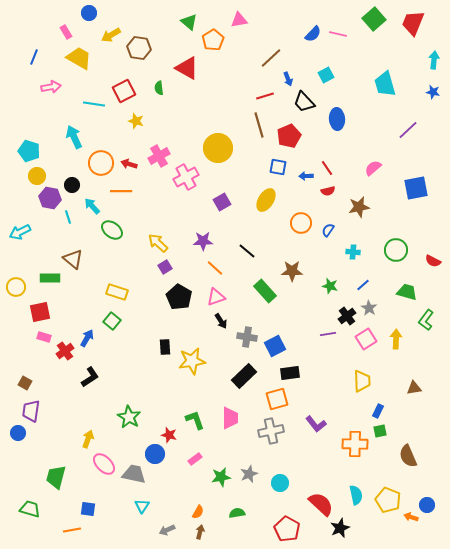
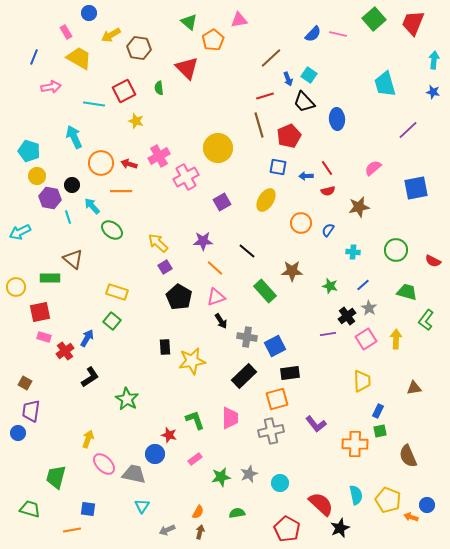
red triangle at (187, 68): rotated 15 degrees clockwise
cyan square at (326, 75): moved 17 px left; rotated 28 degrees counterclockwise
green star at (129, 417): moved 2 px left, 18 px up
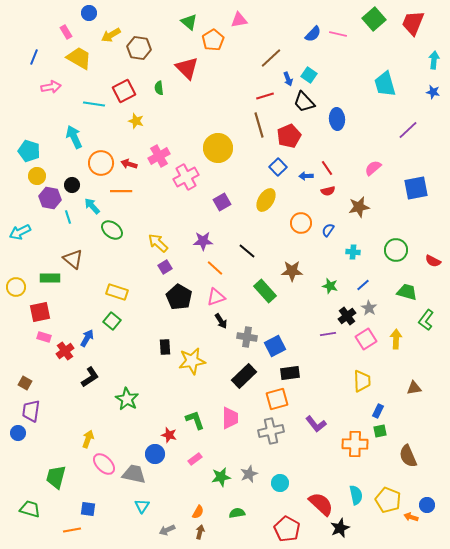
blue square at (278, 167): rotated 36 degrees clockwise
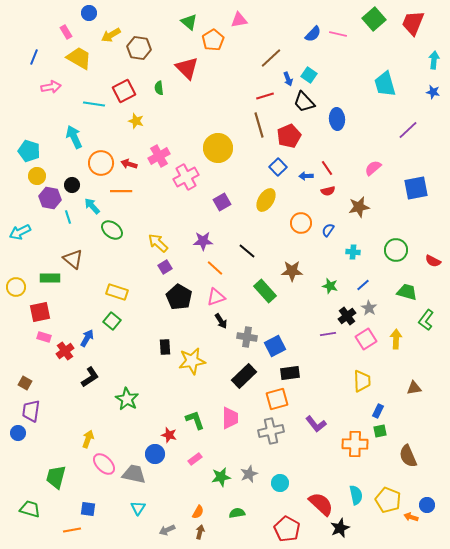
cyan triangle at (142, 506): moved 4 px left, 2 px down
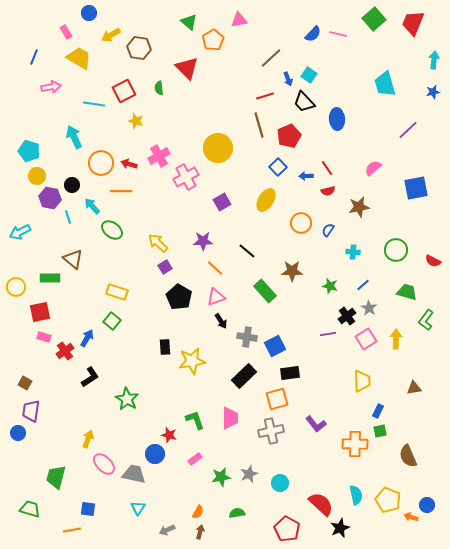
blue star at (433, 92): rotated 24 degrees counterclockwise
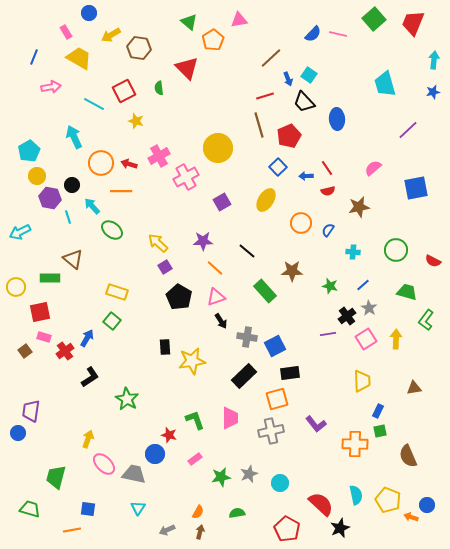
cyan line at (94, 104): rotated 20 degrees clockwise
cyan pentagon at (29, 151): rotated 25 degrees clockwise
brown square at (25, 383): moved 32 px up; rotated 24 degrees clockwise
